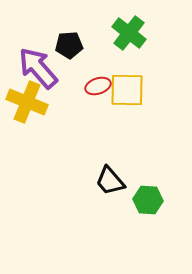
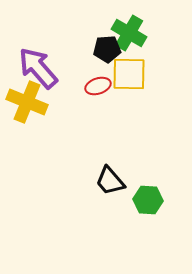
green cross: rotated 8 degrees counterclockwise
black pentagon: moved 38 px right, 4 px down
yellow square: moved 2 px right, 16 px up
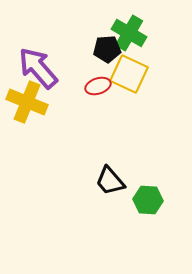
yellow square: rotated 24 degrees clockwise
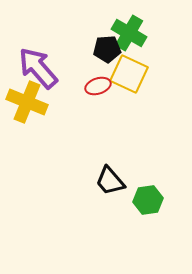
green hexagon: rotated 12 degrees counterclockwise
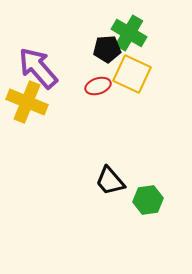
yellow square: moved 3 px right
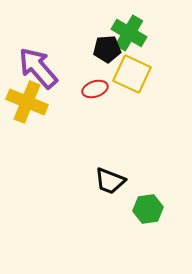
red ellipse: moved 3 px left, 3 px down
black trapezoid: rotated 28 degrees counterclockwise
green hexagon: moved 9 px down
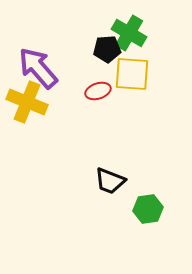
yellow square: rotated 21 degrees counterclockwise
red ellipse: moved 3 px right, 2 px down
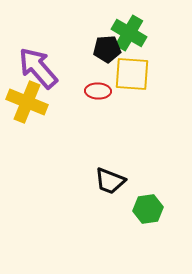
red ellipse: rotated 20 degrees clockwise
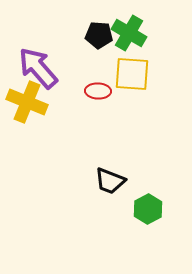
black pentagon: moved 8 px left, 14 px up; rotated 8 degrees clockwise
green hexagon: rotated 20 degrees counterclockwise
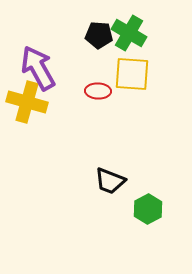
purple arrow: rotated 12 degrees clockwise
yellow cross: rotated 6 degrees counterclockwise
